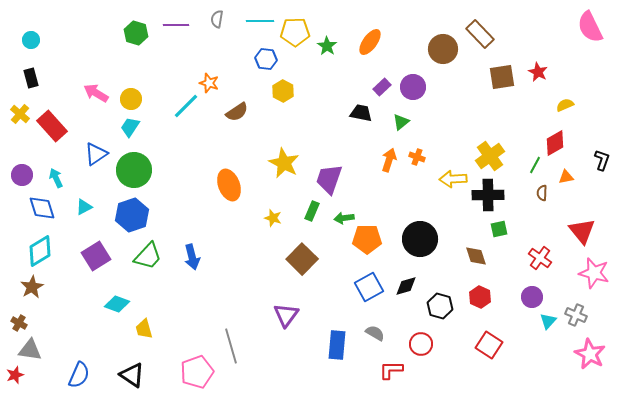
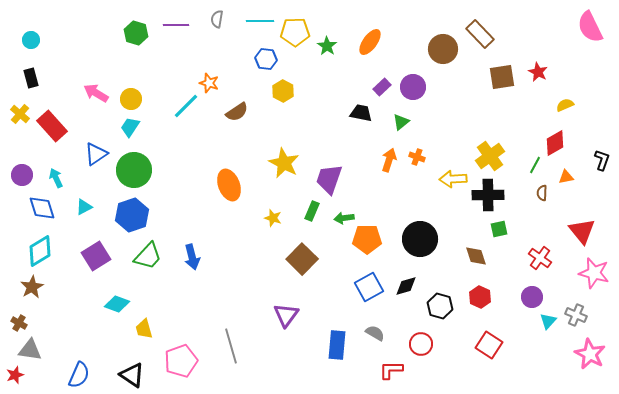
pink pentagon at (197, 372): moved 16 px left, 11 px up
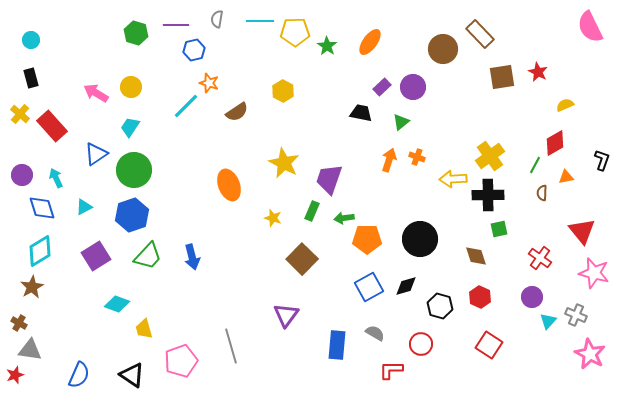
blue hexagon at (266, 59): moved 72 px left, 9 px up; rotated 20 degrees counterclockwise
yellow circle at (131, 99): moved 12 px up
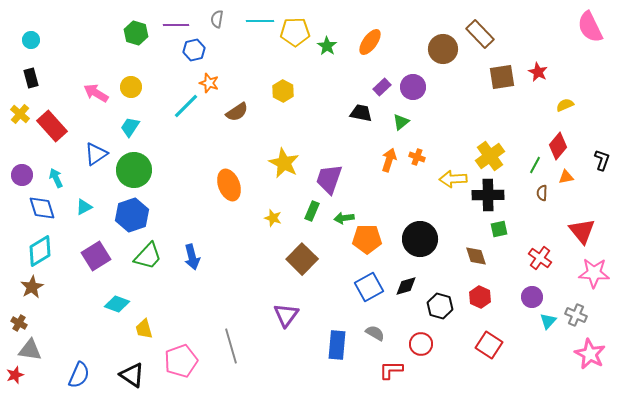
red diamond at (555, 143): moved 3 px right, 3 px down; rotated 20 degrees counterclockwise
pink star at (594, 273): rotated 12 degrees counterclockwise
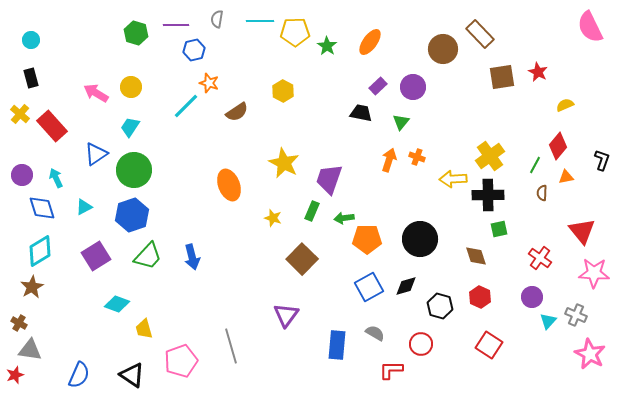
purple rectangle at (382, 87): moved 4 px left, 1 px up
green triangle at (401, 122): rotated 12 degrees counterclockwise
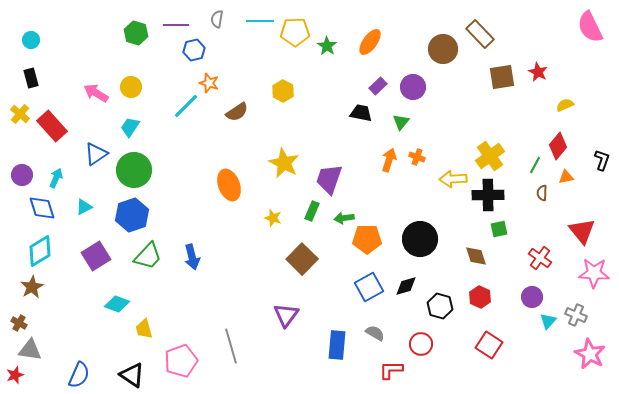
cyan arrow at (56, 178): rotated 48 degrees clockwise
